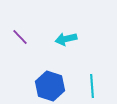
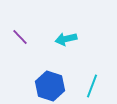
cyan line: rotated 25 degrees clockwise
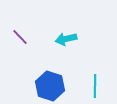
cyan line: moved 3 px right; rotated 20 degrees counterclockwise
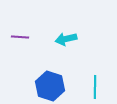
purple line: rotated 42 degrees counterclockwise
cyan line: moved 1 px down
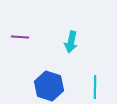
cyan arrow: moved 5 px right, 3 px down; rotated 65 degrees counterclockwise
blue hexagon: moved 1 px left
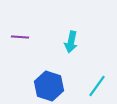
cyan line: moved 2 px right, 1 px up; rotated 35 degrees clockwise
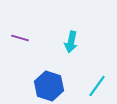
purple line: moved 1 px down; rotated 12 degrees clockwise
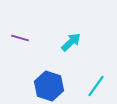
cyan arrow: rotated 145 degrees counterclockwise
cyan line: moved 1 px left
